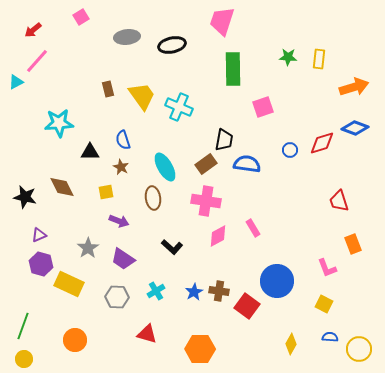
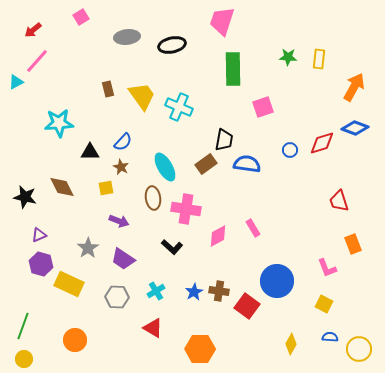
orange arrow at (354, 87): rotated 44 degrees counterclockwise
blue semicircle at (123, 140): moved 2 px down; rotated 120 degrees counterclockwise
yellow square at (106, 192): moved 4 px up
pink cross at (206, 201): moved 20 px left, 8 px down
red triangle at (147, 334): moved 6 px right, 6 px up; rotated 15 degrees clockwise
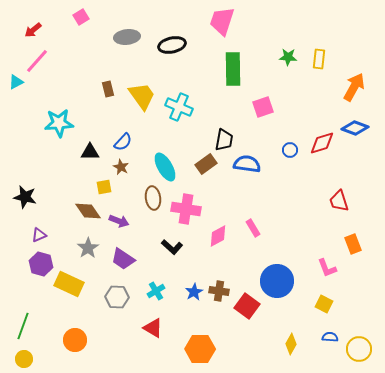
brown diamond at (62, 187): moved 26 px right, 24 px down; rotated 8 degrees counterclockwise
yellow square at (106, 188): moved 2 px left, 1 px up
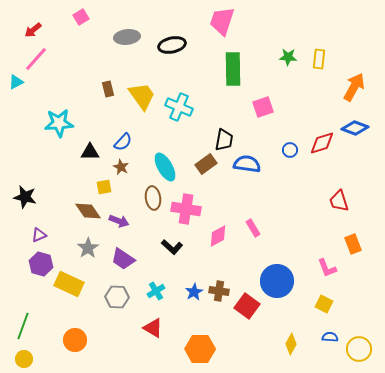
pink line at (37, 61): moved 1 px left, 2 px up
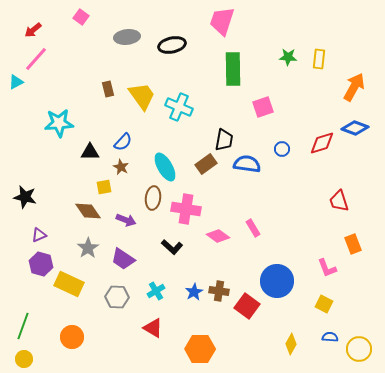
pink square at (81, 17): rotated 21 degrees counterclockwise
blue circle at (290, 150): moved 8 px left, 1 px up
brown ellipse at (153, 198): rotated 15 degrees clockwise
purple arrow at (119, 221): moved 7 px right, 1 px up
pink diamond at (218, 236): rotated 65 degrees clockwise
orange circle at (75, 340): moved 3 px left, 3 px up
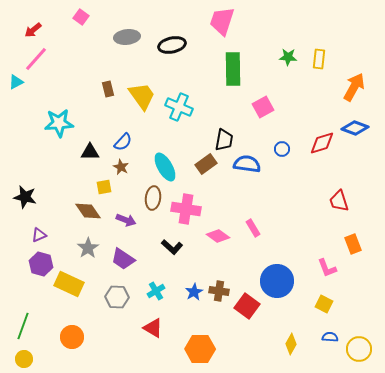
pink square at (263, 107): rotated 10 degrees counterclockwise
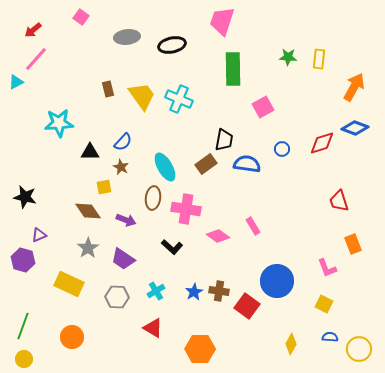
cyan cross at (179, 107): moved 8 px up
pink rectangle at (253, 228): moved 2 px up
purple hexagon at (41, 264): moved 18 px left, 4 px up
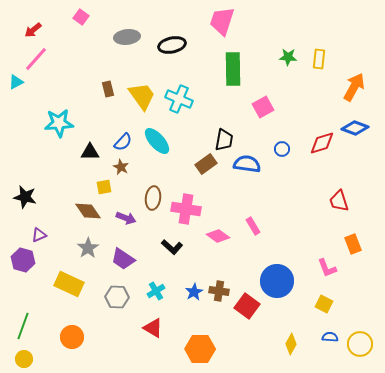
cyan ellipse at (165, 167): moved 8 px left, 26 px up; rotated 12 degrees counterclockwise
purple arrow at (126, 220): moved 2 px up
yellow circle at (359, 349): moved 1 px right, 5 px up
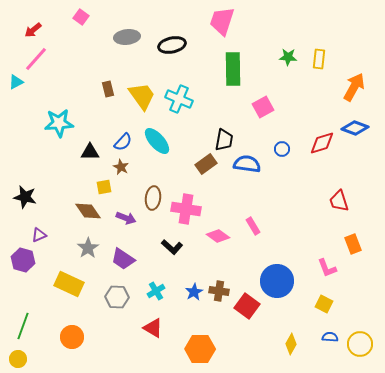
yellow circle at (24, 359): moved 6 px left
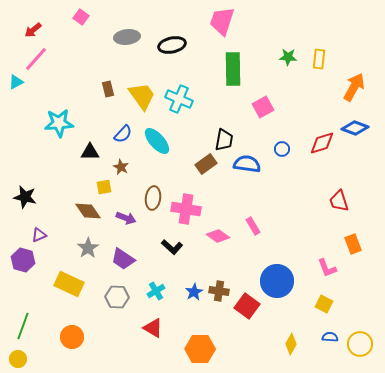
blue semicircle at (123, 142): moved 8 px up
